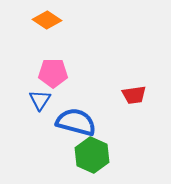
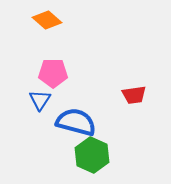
orange diamond: rotated 8 degrees clockwise
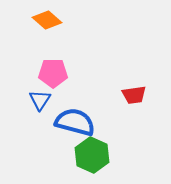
blue semicircle: moved 1 px left
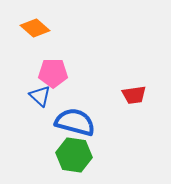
orange diamond: moved 12 px left, 8 px down
blue triangle: moved 4 px up; rotated 20 degrees counterclockwise
green hexagon: moved 18 px left; rotated 16 degrees counterclockwise
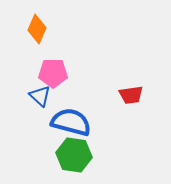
orange diamond: moved 2 px right, 1 px down; rotated 72 degrees clockwise
red trapezoid: moved 3 px left
blue semicircle: moved 4 px left
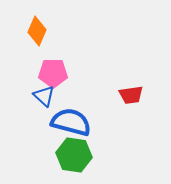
orange diamond: moved 2 px down
blue triangle: moved 4 px right
